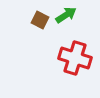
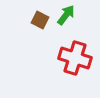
green arrow: rotated 20 degrees counterclockwise
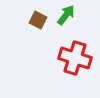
brown square: moved 2 px left
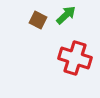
green arrow: rotated 10 degrees clockwise
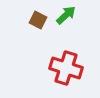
red cross: moved 9 px left, 10 px down
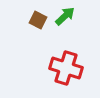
green arrow: moved 1 px left, 1 px down
